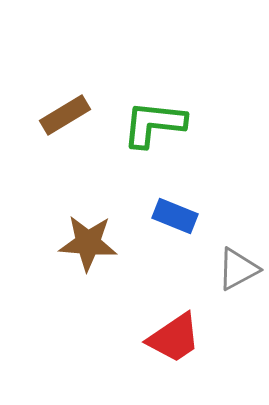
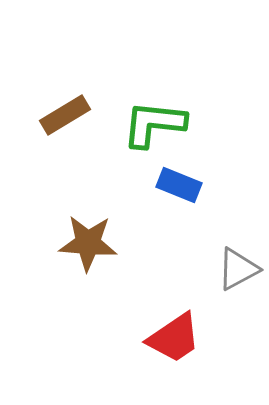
blue rectangle: moved 4 px right, 31 px up
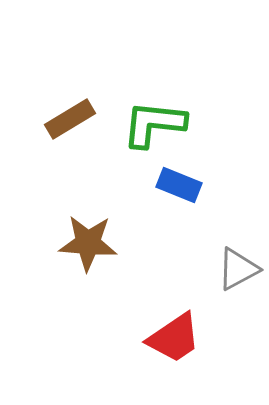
brown rectangle: moved 5 px right, 4 px down
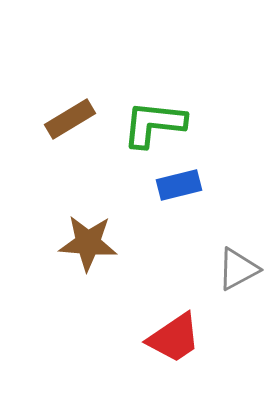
blue rectangle: rotated 36 degrees counterclockwise
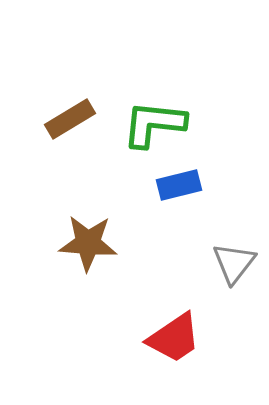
gray triangle: moved 4 px left, 6 px up; rotated 24 degrees counterclockwise
